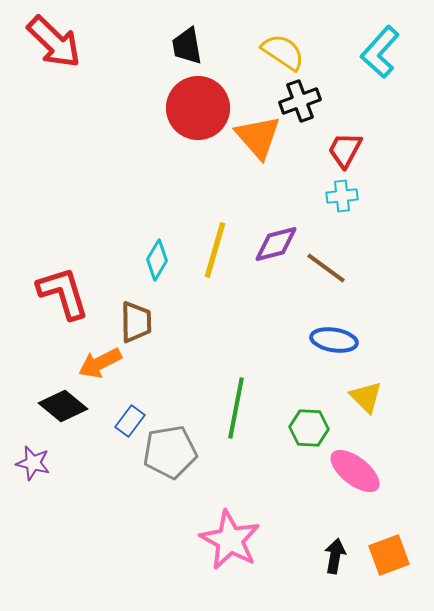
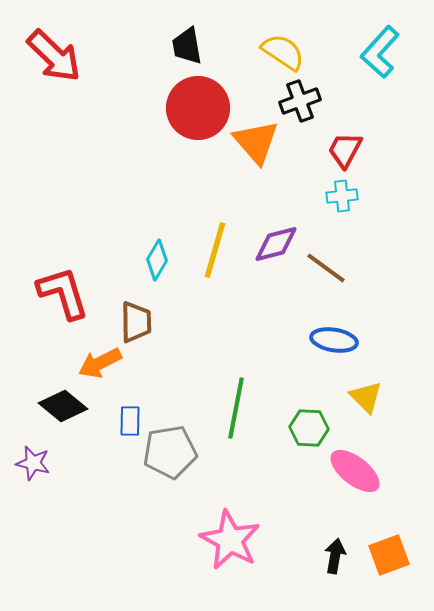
red arrow: moved 14 px down
orange triangle: moved 2 px left, 5 px down
blue rectangle: rotated 36 degrees counterclockwise
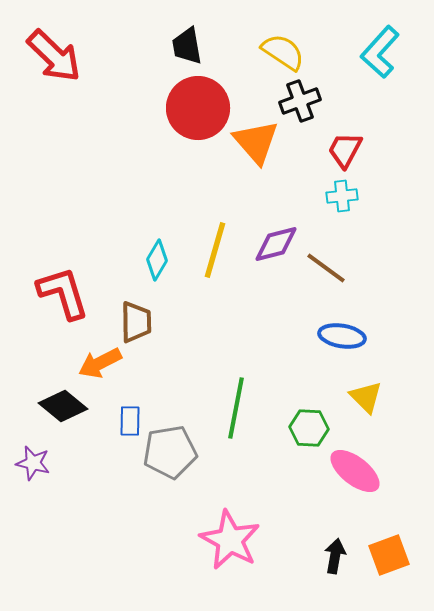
blue ellipse: moved 8 px right, 4 px up
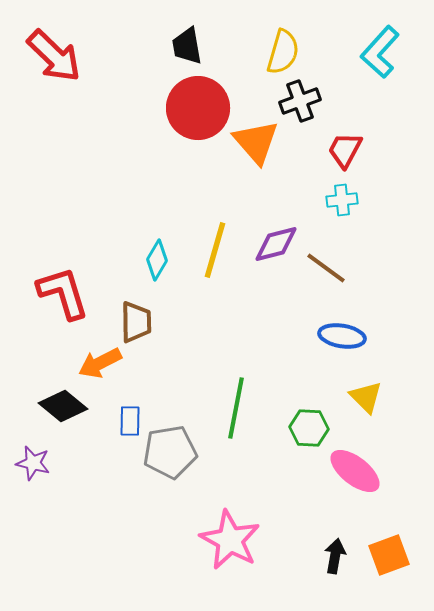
yellow semicircle: rotated 72 degrees clockwise
cyan cross: moved 4 px down
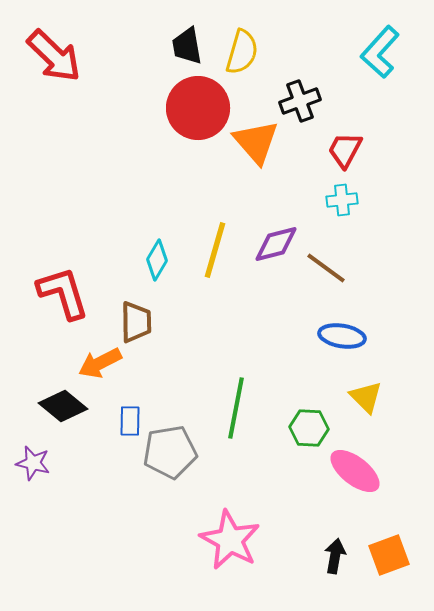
yellow semicircle: moved 41 px left
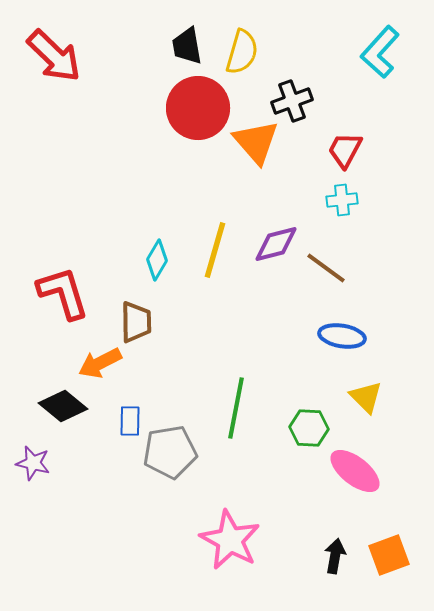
black cross: moved 8 px left
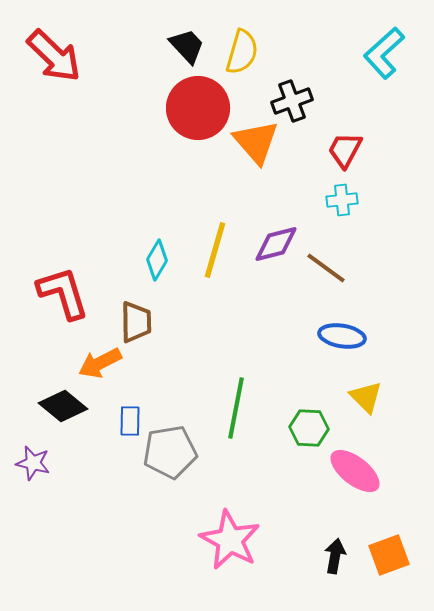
black trapezoid: rotated 147 degrees clockwise
cyan L-shape: moved 4 px right, 1 px down; rotated 6 degrees clockwise
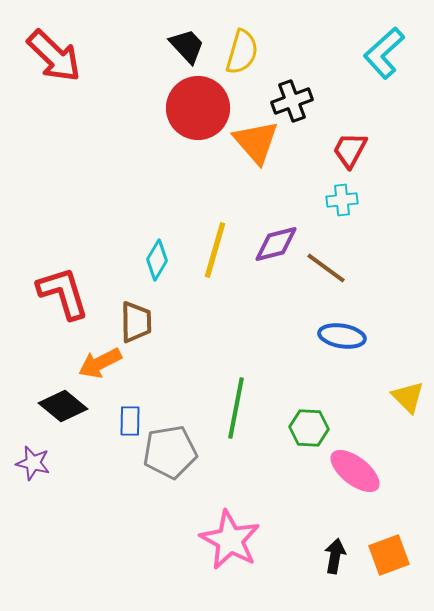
red trapezoid: moved 5 px right
yellow triangle: moved 42 px right
